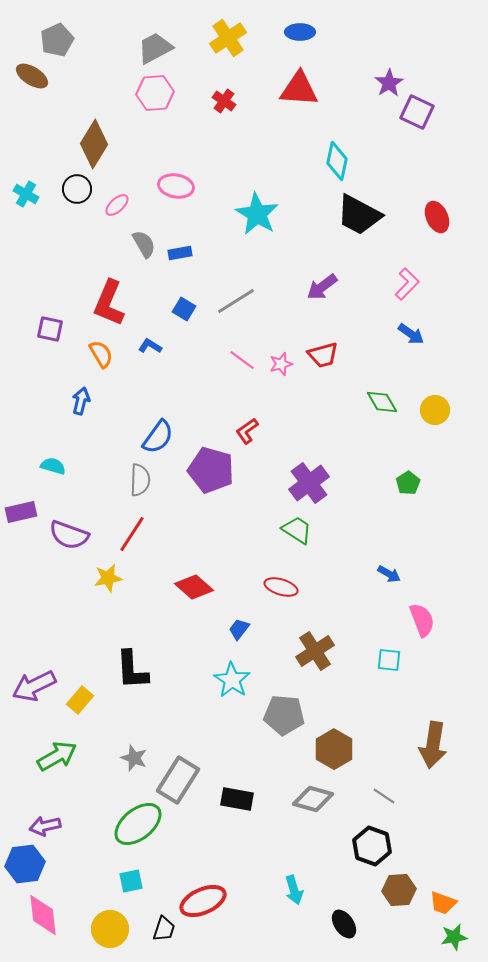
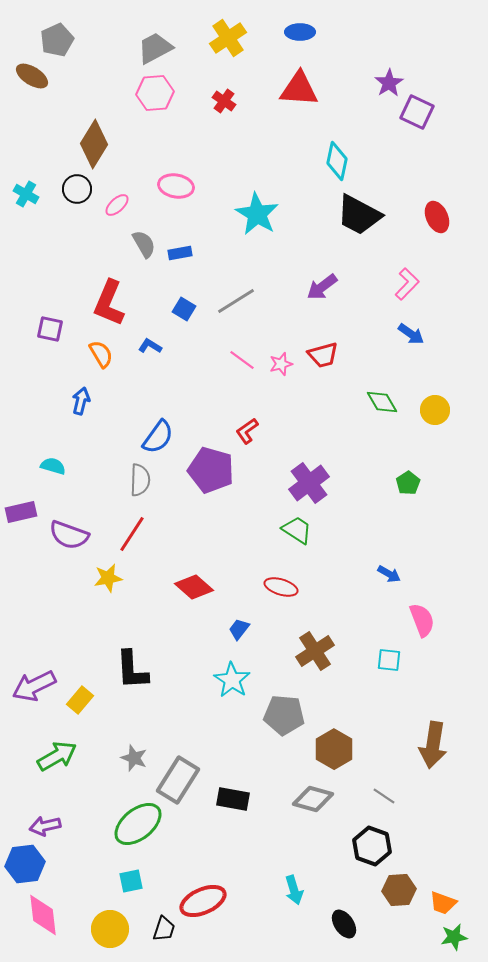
black rectangle at (237, 799): moved 4 px left
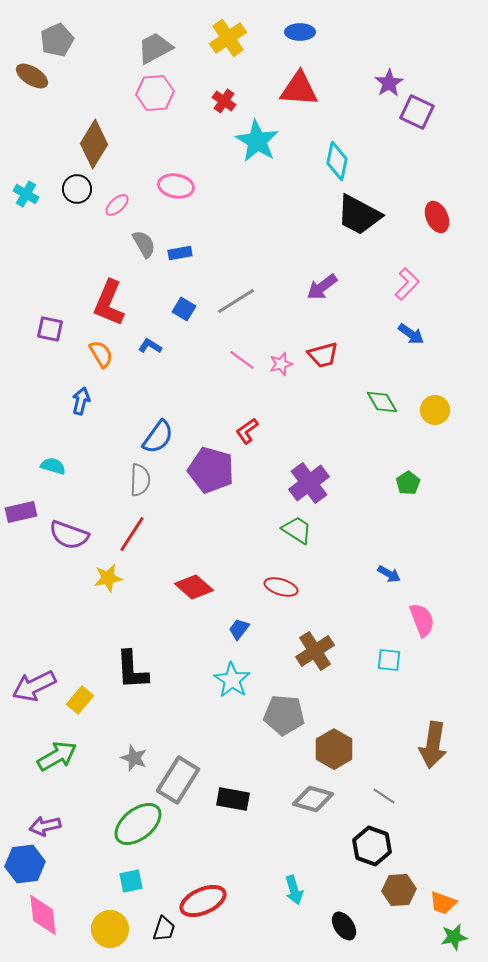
cyan star at (257, 214): moved 73 px up
black ellipse at (344, 924): moved 2 px down
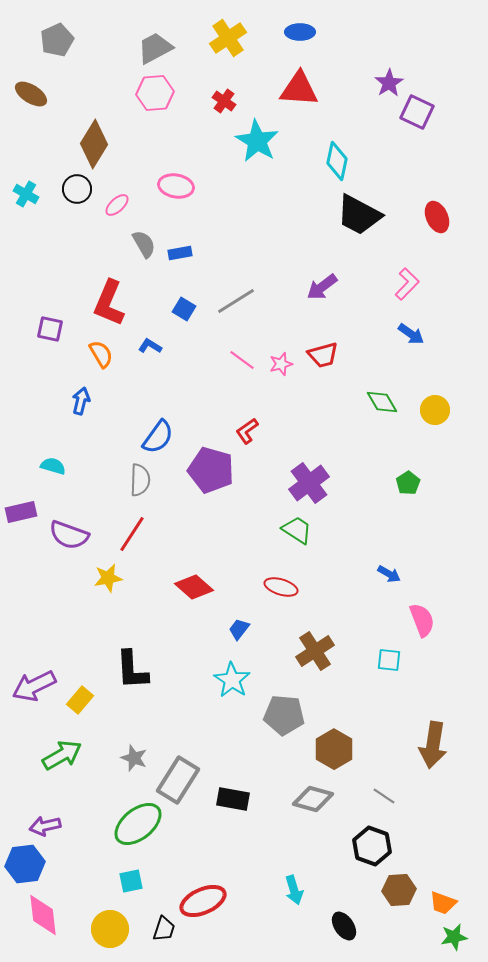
brown ellipse at (32, 76): moved 1 px left, 18 px down
green arrow at (57, 756): moved 5 px right, 1 px up
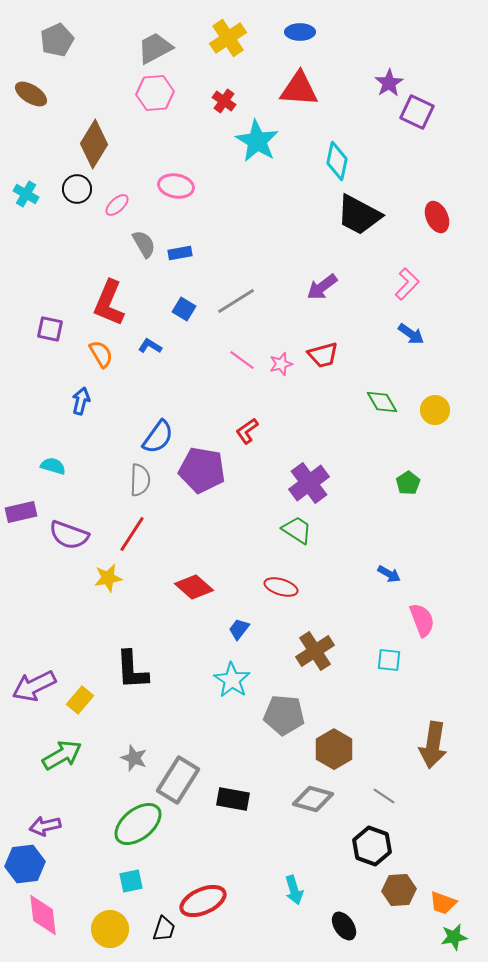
purple pentagon at (211, 470): moved 9 px left; rotated 6 degrees counterclockwise
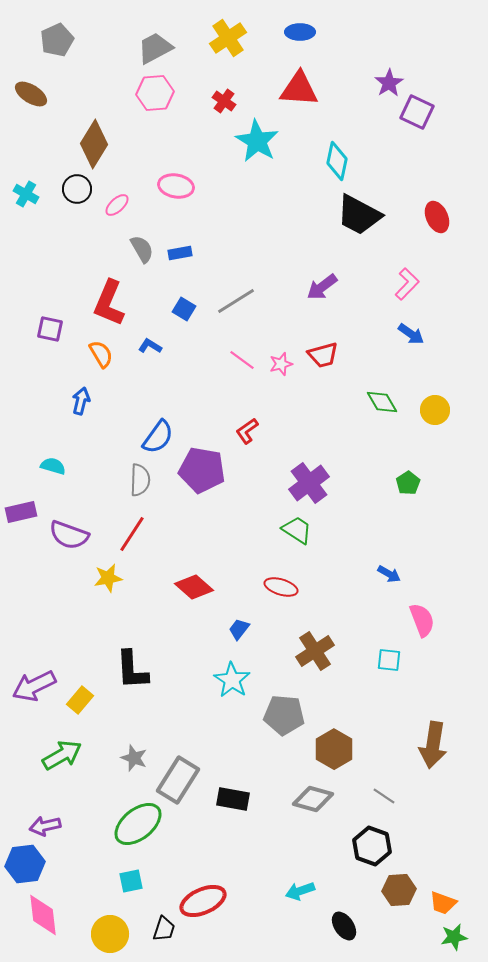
gray semicircle at (144, 244): moved 2 px left, 5 px down
cyan arrow at (294, 890): moved 6 px right, 1 px down; rotated 88 degrees clockwise
yellow circle at (110, 929): moved 5 px down
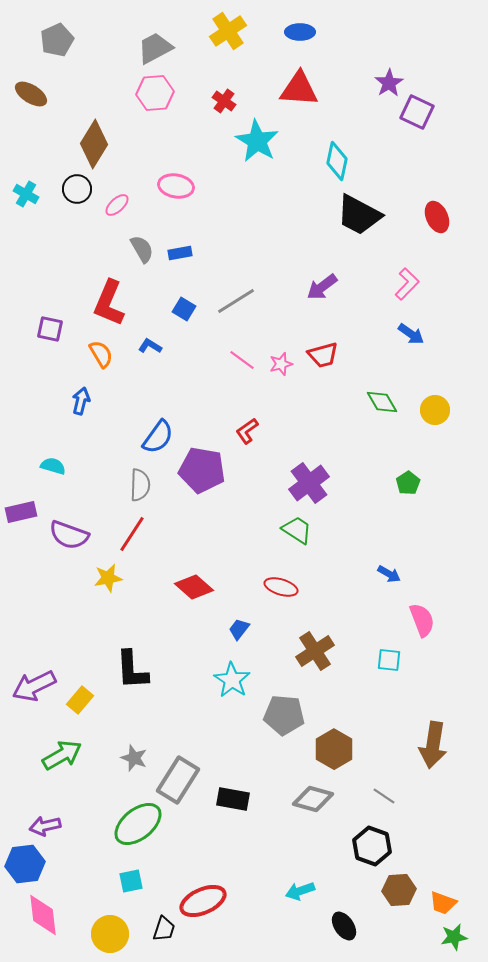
yellow cross at (228, 38): moved 7 px up
gray semicircle at (140, 480): moved 5 px down
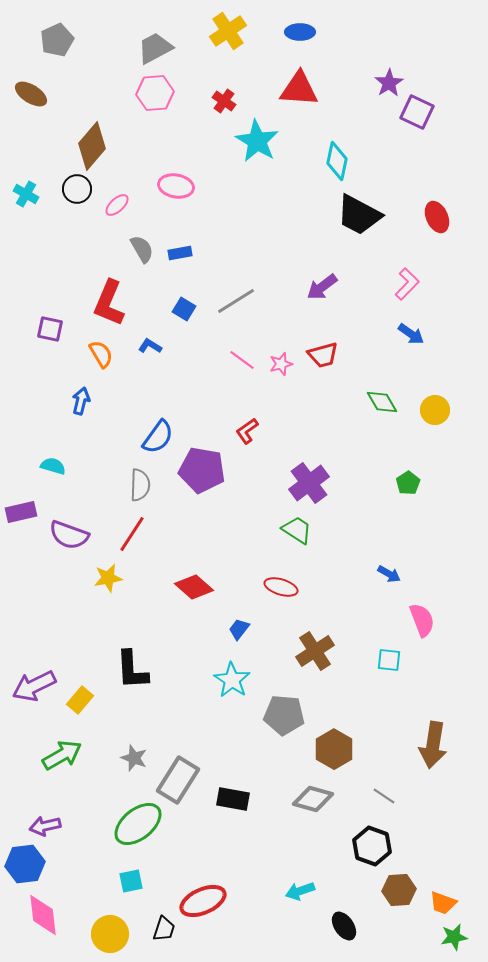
brown diamond at (94, 144): moved 2 px left, 2 px down; rotated 9 degrees clockwise
